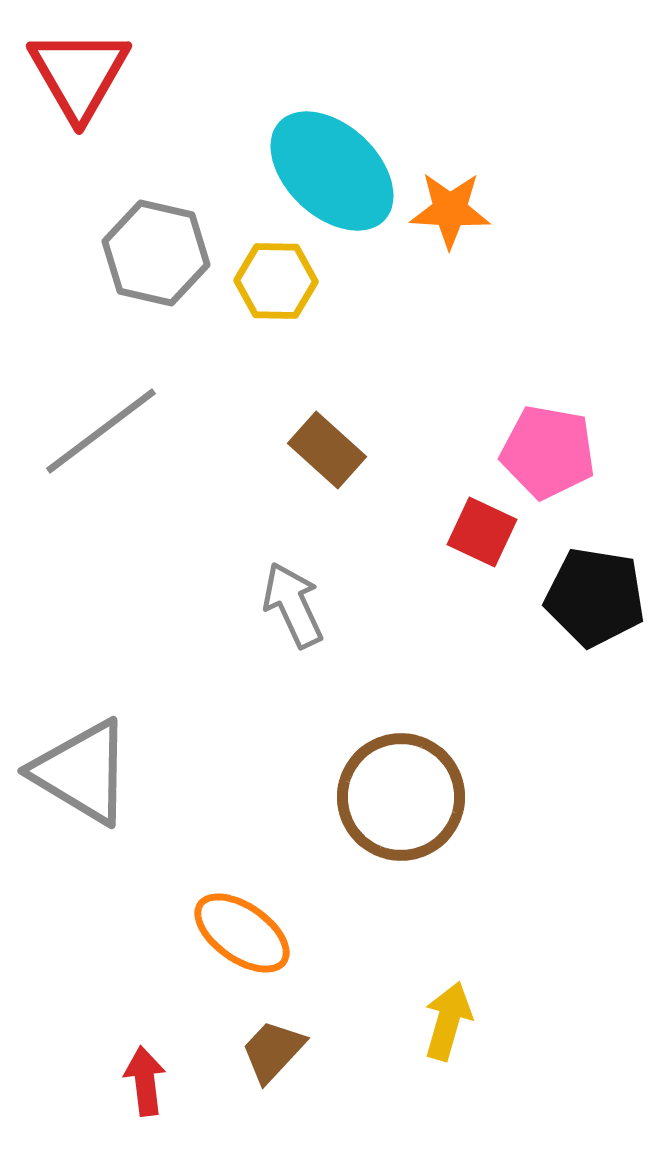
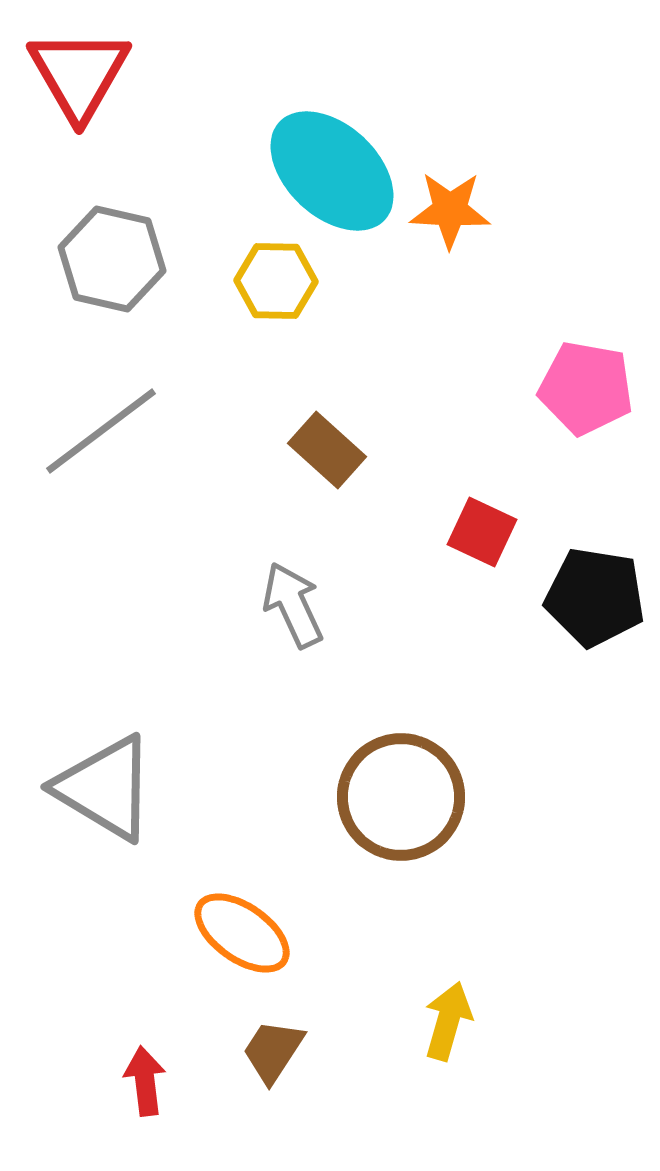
gray hexagon: moved 44 px left, 6 px down
pink pentagon: moved 38 px right, 64 px up
gray triangle: moved 23 px right, 16 px down
brown trapezoid: rotated 10 degrees counterclockwise
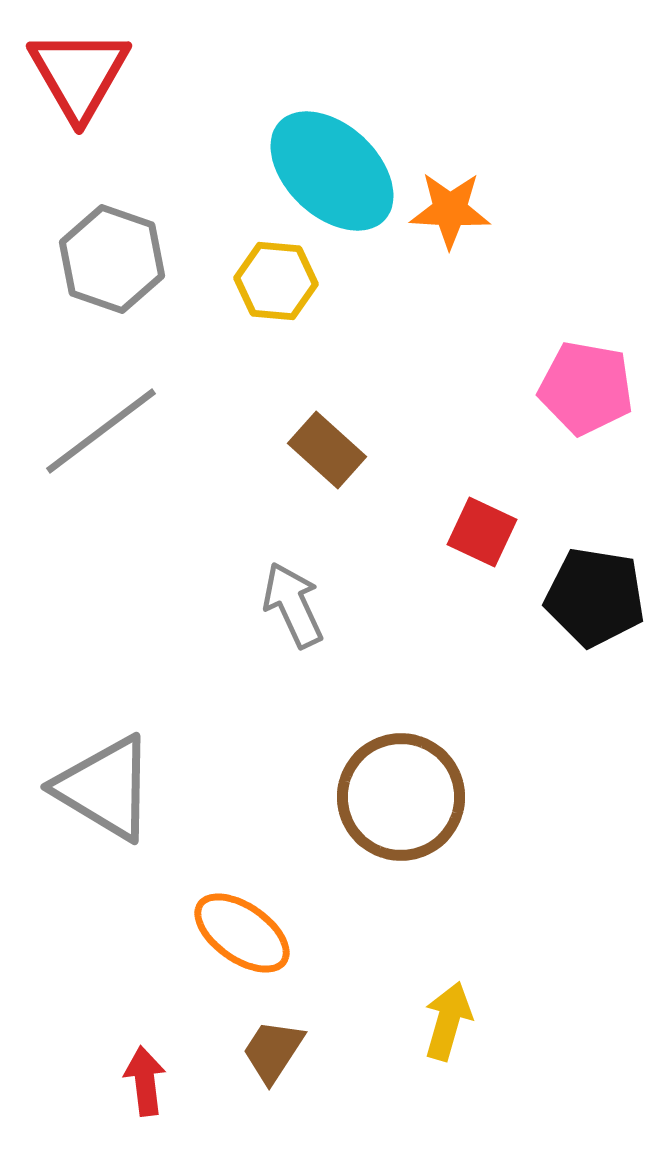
gray hexagon: rotated 6 degrees clockwise
yellow hexagon: rotated 4 degrees clockwise
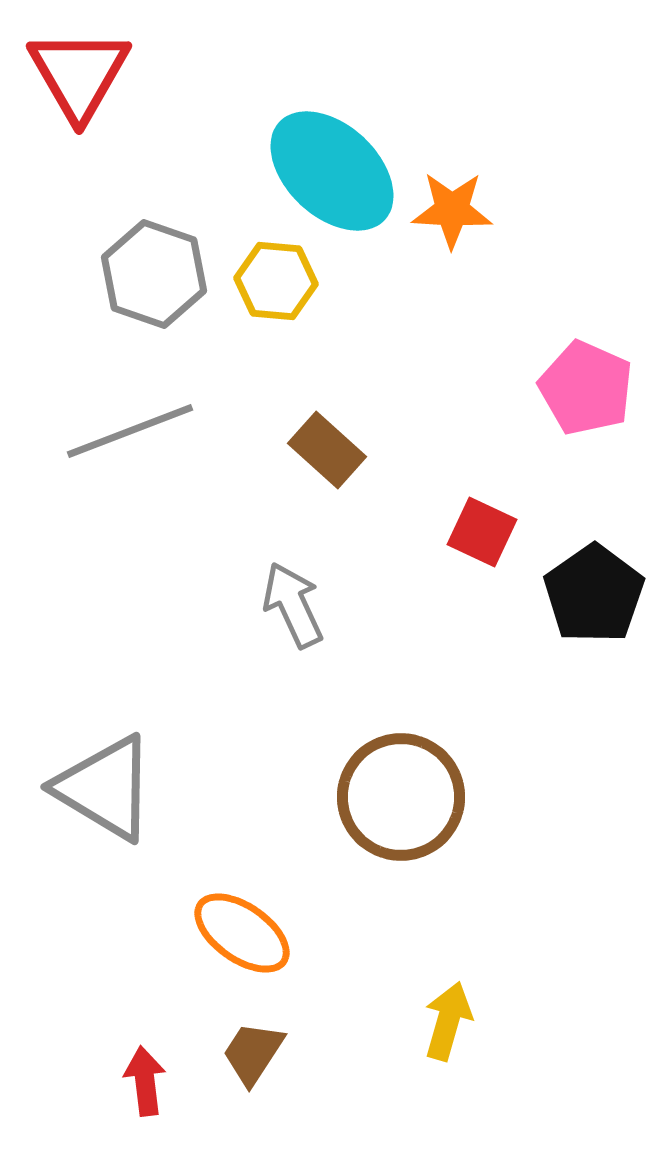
orange star: moved 2 px right
gray hexagon: moved 42 px right, 15 px down
pink pentagon: rotated 14 degrees clockwise
gray line: moved 29 px right; rotated 16 degrees clockwise
black pentagon: moved 1 px left, 3 px up; rotated 28 degrees clockwise
brown trapezoid: moved 20 px left, 2 px down
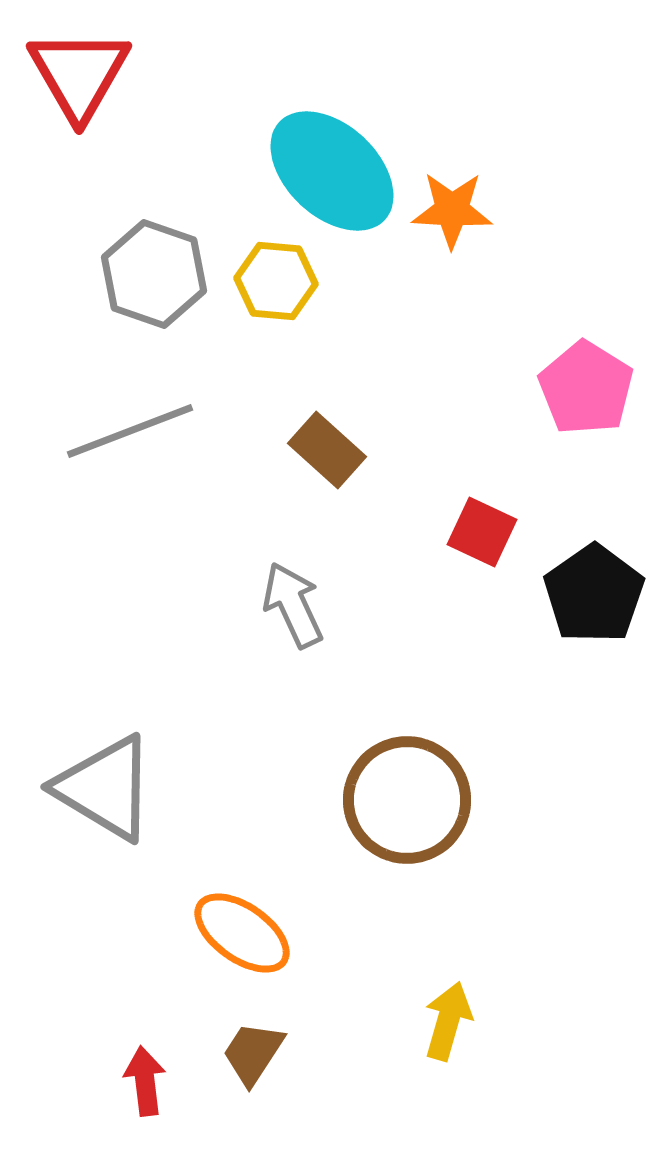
pink pentagon: rotated 8 degrees clockwise
brown circle: moved 6 px right, 3 px down
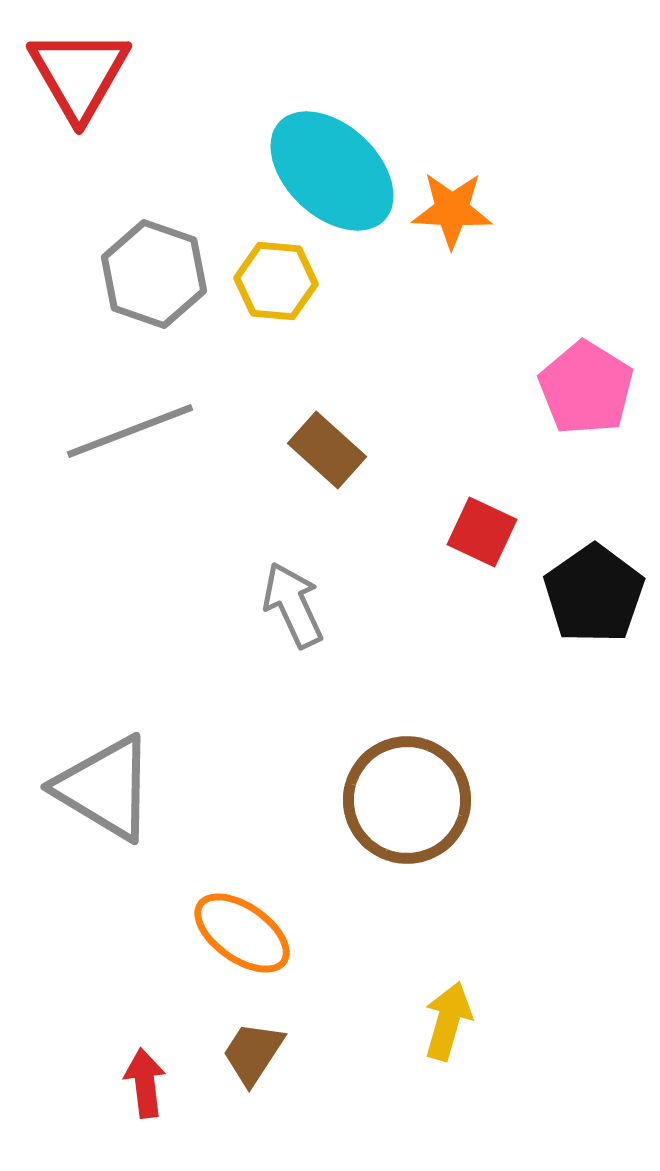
red arrow: moved 2 px down
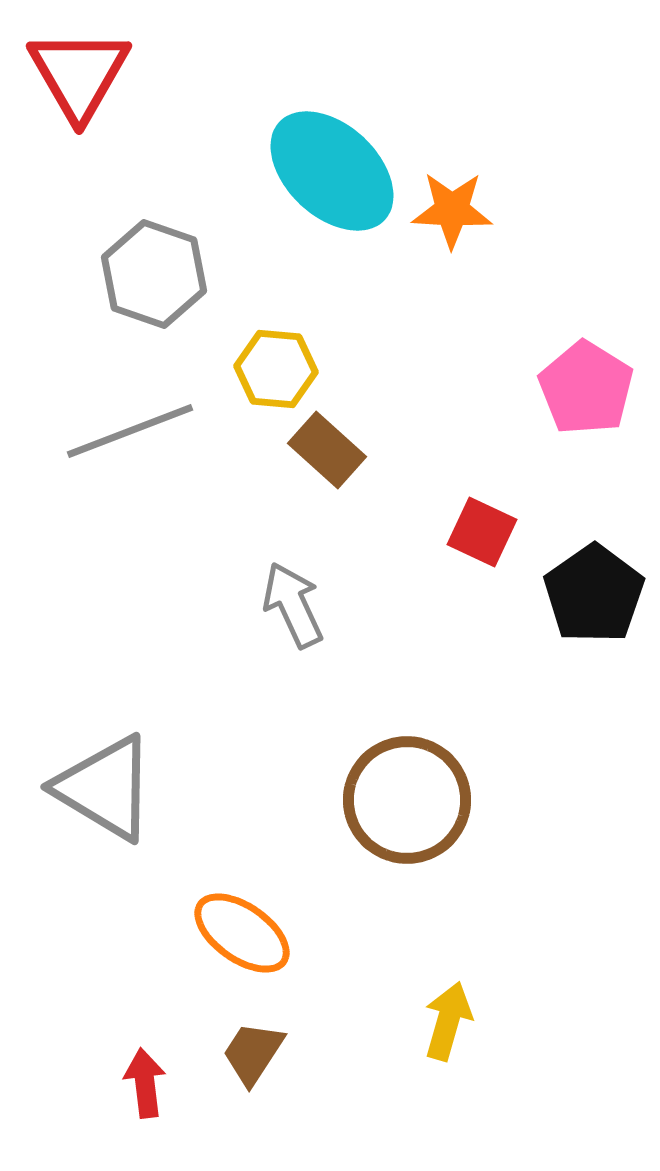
yellow hexagon: moved 88 px down
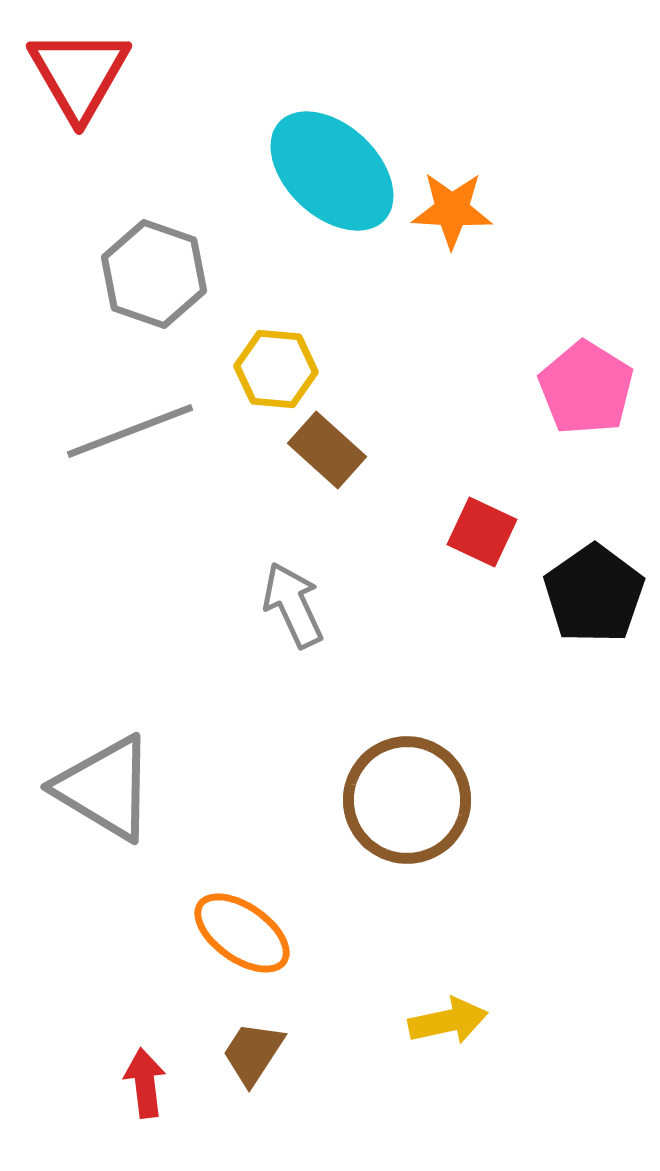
yellow arrow: rotated 62 degrees clockwise
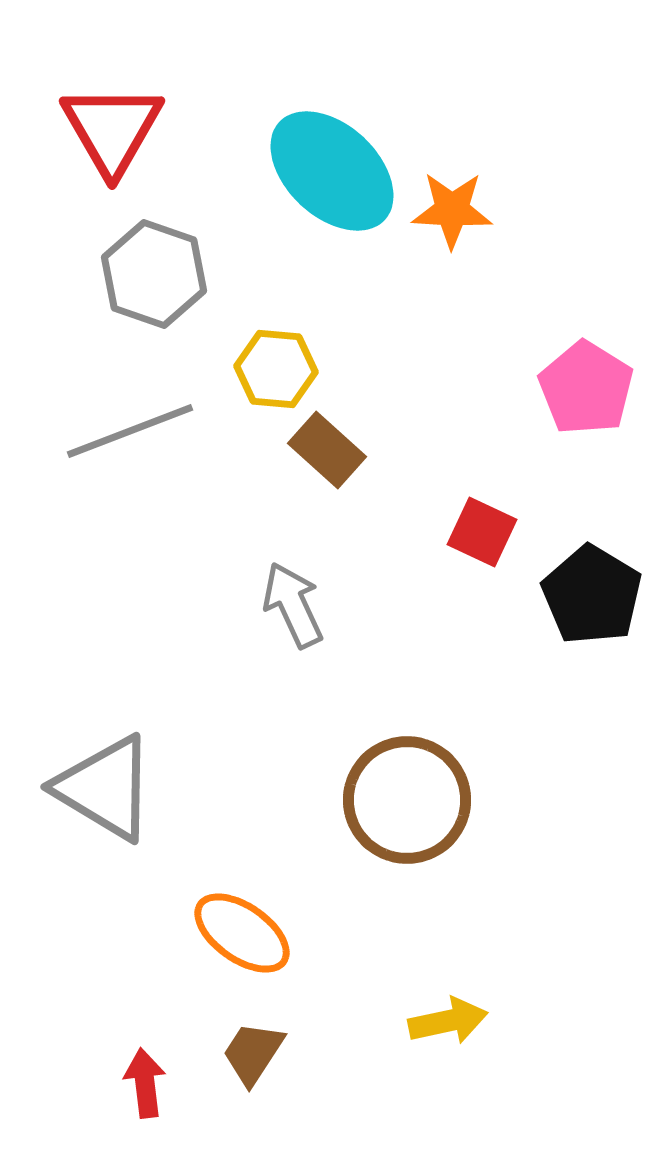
red triangle: moved 33 px right, 55 px down
black pentagon: moved 2 px left, 1 px down; rotated 6 degrees counterclockwise
